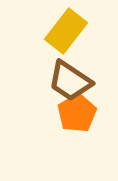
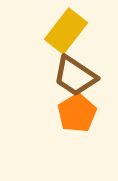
brown trapezoid: moved 5 px right, 5 px up
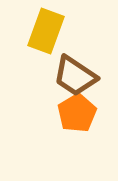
yellow rectangle: moved 20 px left; rotated 18 degrees counterclockwise
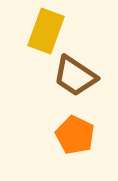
orange pentagon: moved 2 px left, 22 px down; rotated 15 degrees counterclockwise
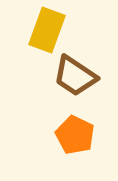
yellow rectangle: moved 1 px right, 1 px up
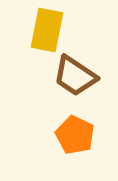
yellow rectangle: rotated 9 degrees counterclockwise
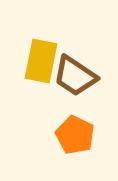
yellow rectangle: moved 6 px left, 31 px down
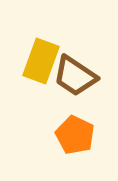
yellow rectangle: rotated 9 degrees clockwise
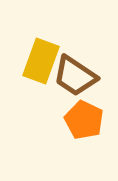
orange pentagon: moved 9 px right, 15 px up
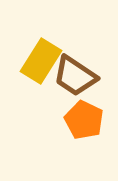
yellow rectangle: rotated 12 degrees clockwise
